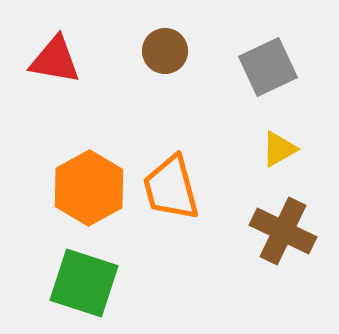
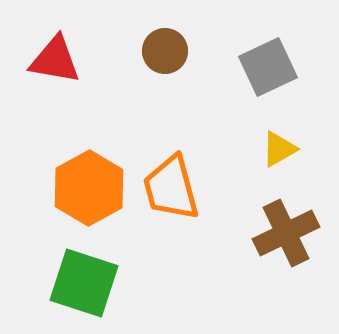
brown cross: moved 3 px right, 2 px down; rotated 38 degrees clockwise
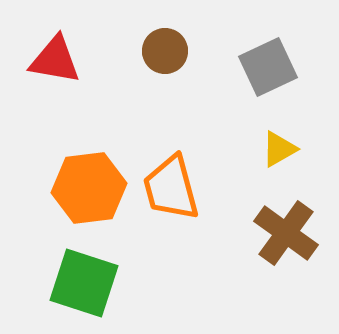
orange hexagon: rotated 22 degrees clockwise
brown cross: rotated 28 degrees counterclockwise
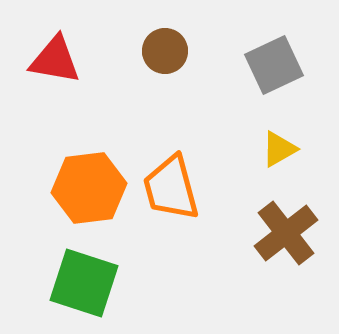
gray square: moved 6 px right, 2 px up
brown cross: rotated 16 degrees clockwise
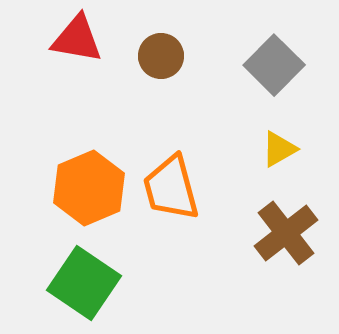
brown circle: moved 4 px left, 5 px down
red triangle: moved 22 px right, 21 px up
gray square: rotated 20 degrees counterclockwise
orange hexagon: rotated 16 degrees counterclockwise
green square: rotated 16 degrees clockwise
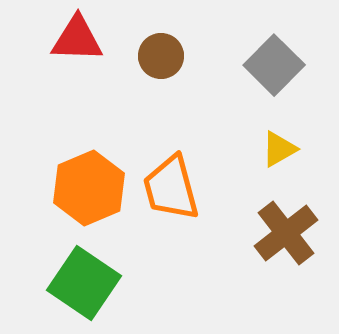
red triangle: rotated 8 degrees counterclockwise
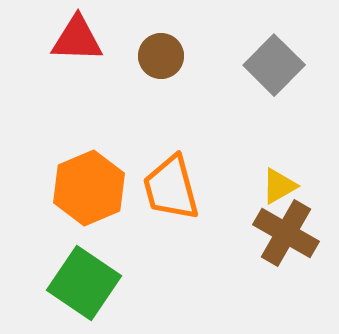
yellow triangle: moved 37 px down
brown cross: rotated 22 degrees counterclockwise
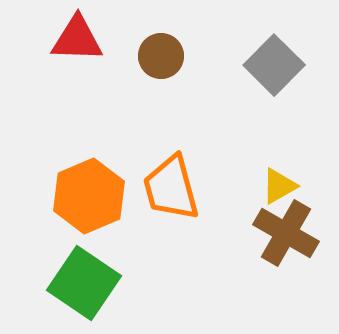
orange hexagon: moved 8 px down
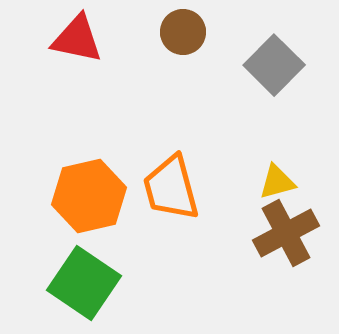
red triangle: rotated 10 degrees clockwise
brown circle: moved 22 px right, 24 px up
yellow triangle: moved 2 px left, 4 px up; rotated 15 degrees clockwise
orange hexagon: rotated 10 degrees clockwise
brown cross: rotated 32 degrees clockwise
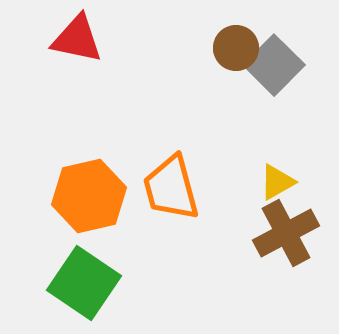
brown circle: moved 53 px right, 16 px down
yellow triangle: rotated 15 degrees counterclockwise
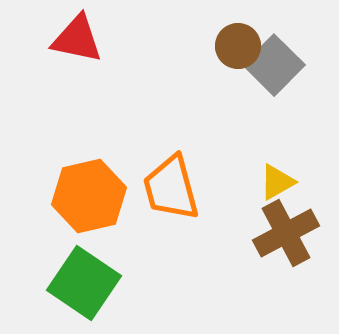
brown circle: moved 2 px right, 2 px up
